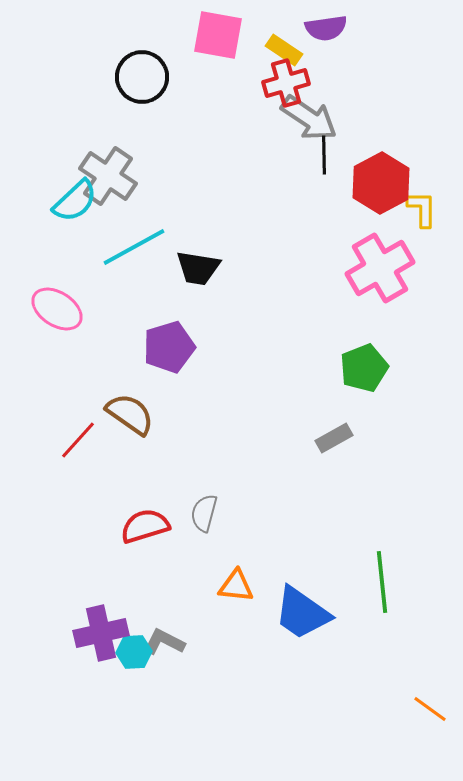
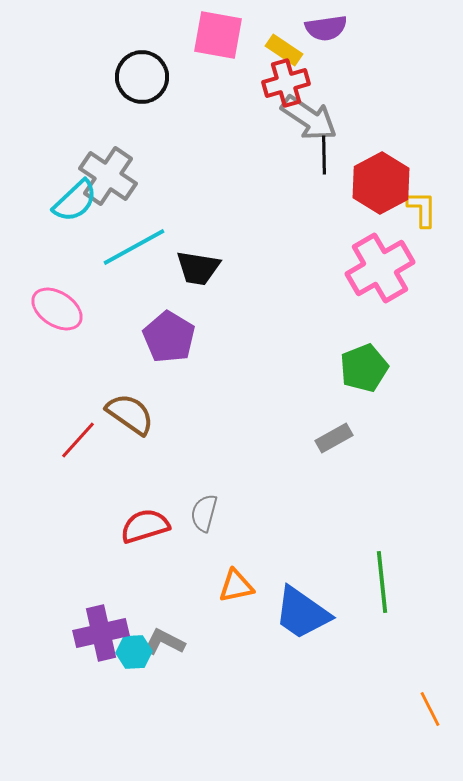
purple pentagon: moved 10 px up; rotated 24 degrees counterclockwise
orange triangle: rotated 18 degrees counterclockwise
orange line: rotated 27 degrees clockwise
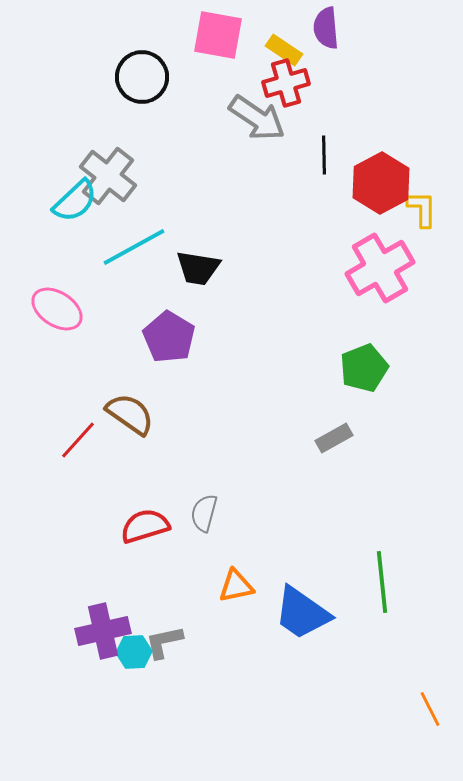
purple semicircle: rotated 93 degrees clockwise
gray arrow: moved 52 px left
gray cross: rotated 4 degrees clockwise
purple cross: moved 2 px right, 2 px up
gray L-shape: rotated 39 degrees counterclockwise
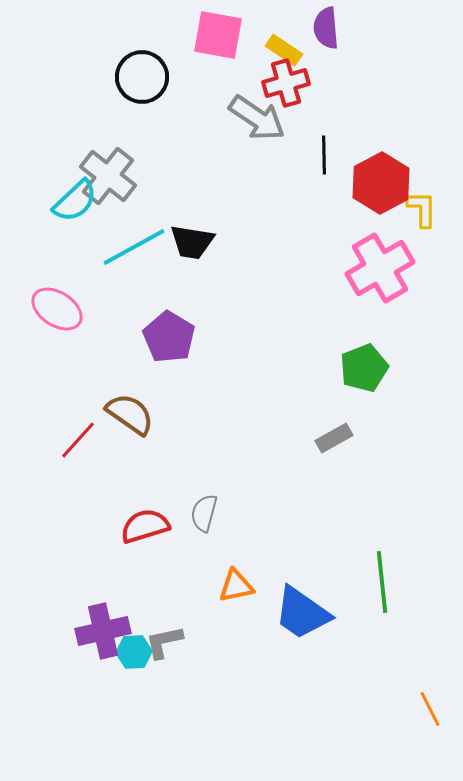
black trapezoid: moved 6 px left, 26 px up
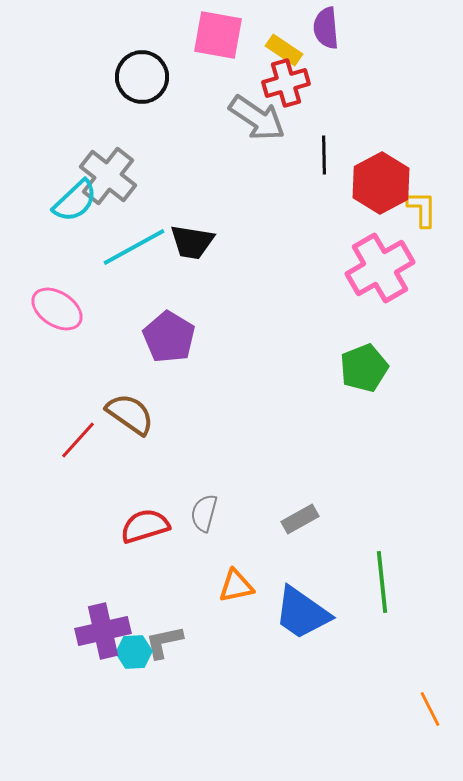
gray rectangle: moved 34 px left, 81 px down
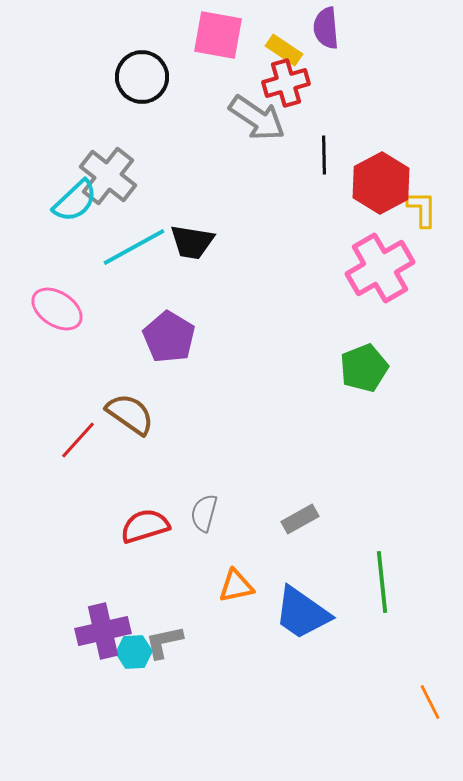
orange line: moved 7 px up
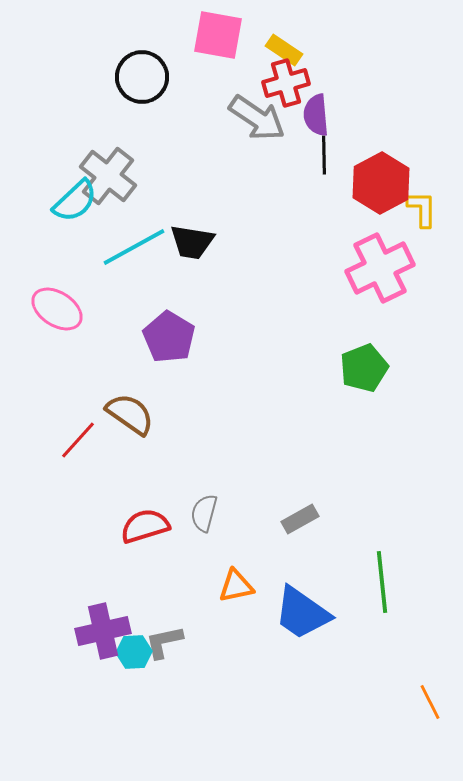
purple semicircle: moved 10 px left, 87 px down
pink cross: rotated 4 degrees clockwise
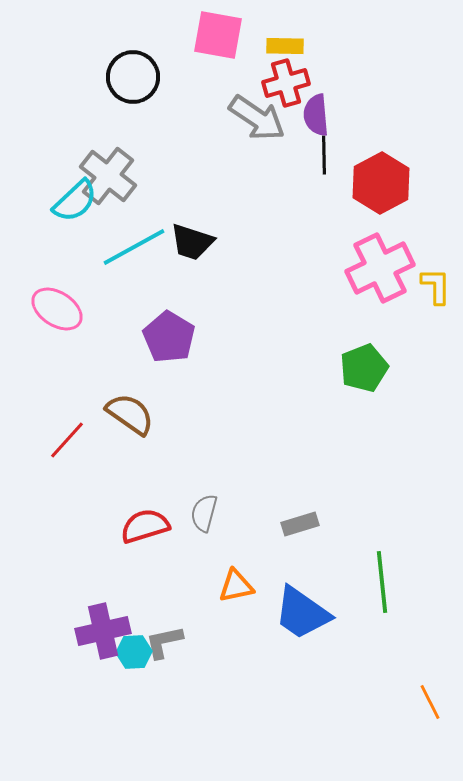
yellow rectangle: moved 1 px right, 4 px up; rotated 33 degrees counterclockwise
black circle: moved 9 px left
yellow L-shape: moved 14 px right, 77 px down
black trapezoid: rotated 9 degrees clockwise
red line: moved 11 px left
gray rectangle: moved 5 px down; rotated 12 degrees clockwise
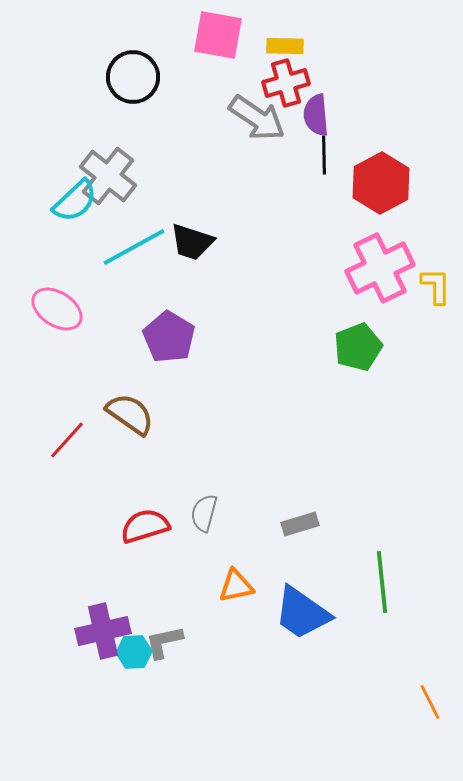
green pentagon: moved 6 px left, 21 px up
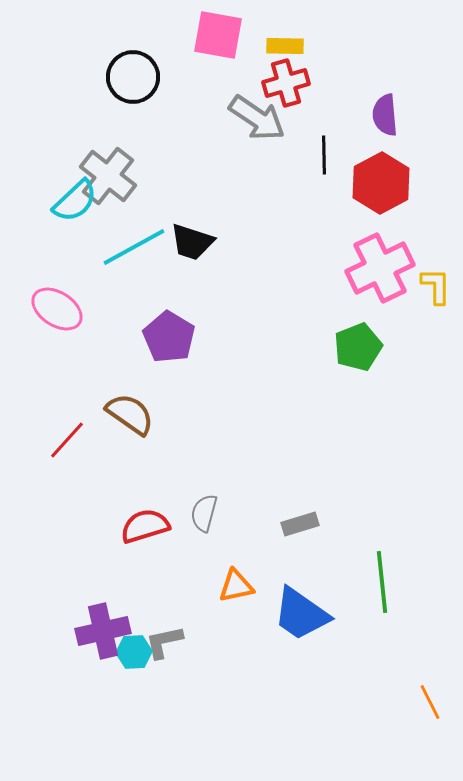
purple semicircle: moved 69 px right
blue trapezoid: moved 1 px left, 1 px down
